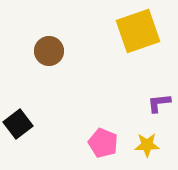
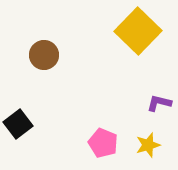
yellow square: rotated 27 degrees counterclockwise
brown circle: moved 5 px left, 4 px down
purple L-shape: rotated 20 degrees clockwise
yellow star: moved 1 px right; rotated 15 degrees counterclockwise
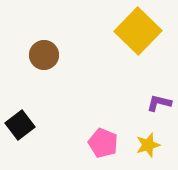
black square: moved 2 px right, 1 px down
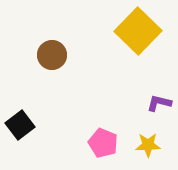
brown circle: moved 8 px right
yellow star: rotated 15 degrees clockwise
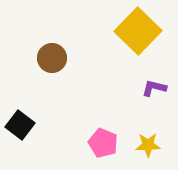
brown circle: moved 3 px down
purple L-shape: moved 5 px left, 15 px up
black square: rotated 16 degrees counterclockwise
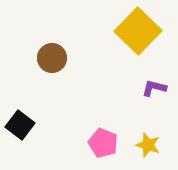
yellow star: rotated 20 degrees clockwise
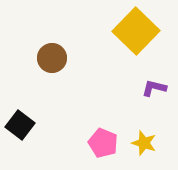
yellow square: moved 2 px left
yellow star: moved 4 px left, 2 px up
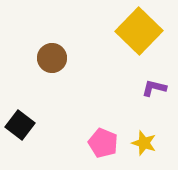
yellow square: moved 3 px right
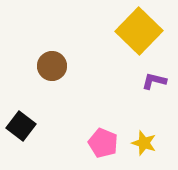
brown circle: moved 8 px down
purple L-shape: moved 7 px up
black square: moved 1 px right, 1 px down
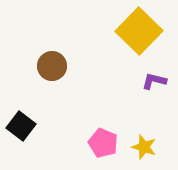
yellow star: moved 4 px down
